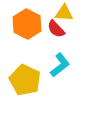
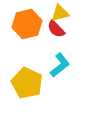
yellow triangle: moved 4 px left; rotated 18 degrees counterclockwise
orange hexagon: rotated 20 degrees clockwise
yellow pentagon: moved 2 px right, 3 px down
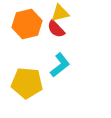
yellow pentagon: rotated 20 degrees counterclockwise
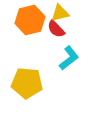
orange hexagon: moved 3 px right, 4 px up
cyan L-shape: moved 9 px right, 7 px up
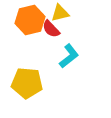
red semicircle: moved 5 px left
cyan L-shape: moved 2 px up
